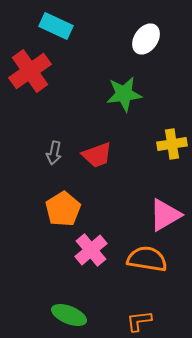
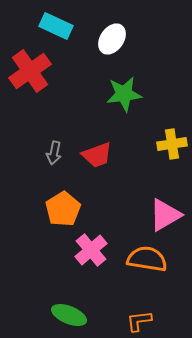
white ellipse: moved 34 px left
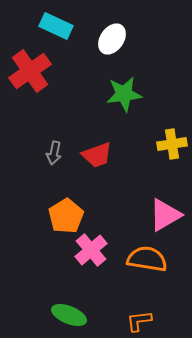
orange pentagon: moved 3 px right, 7 px down
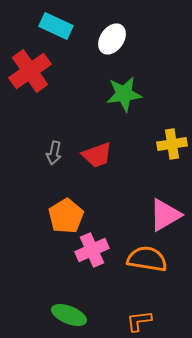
pink cross: moved 1 px right; rotated 16 degrees clockwise
